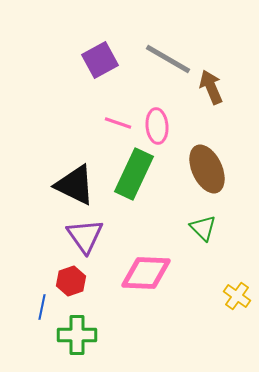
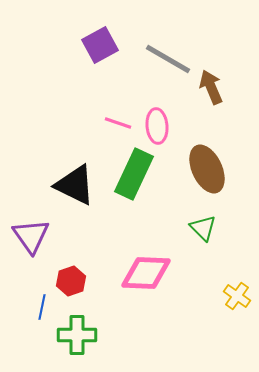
purple square: moved 15 px up
purple triangle: moved 54 px left
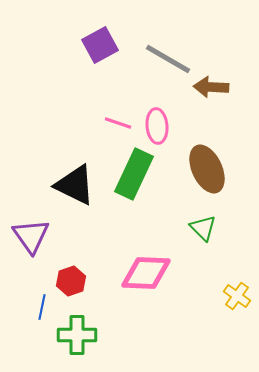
brown arrow: rotated 64 degrees counterclockwise
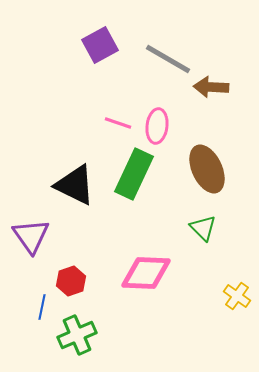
pink ellipse: rotated 12 degrees clockwise
green cross: rotated 24 degrees counterclockwise
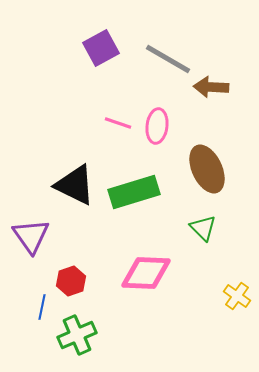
purple square: moved 1 px right, 3 px down
green rectangle: moved 18 px down; rotated 48 degrees clockwise
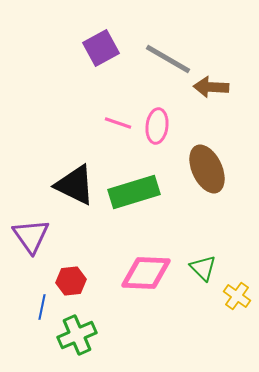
green triangle: moved 40 px down
red hexagon: rotated 12 degrees clockwise
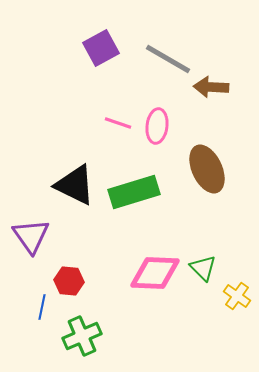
pink diamond: moved 9 px right
red hexagon: moved 2 px left; rotated 12 degrees clockwise
green cross: moved 5 px right, 1 px down
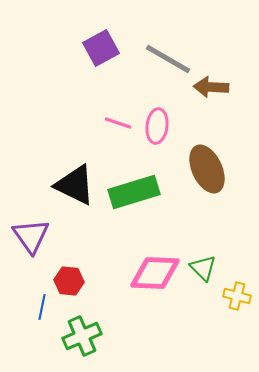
yellow cross: rotated 20 degrees counterclockwise
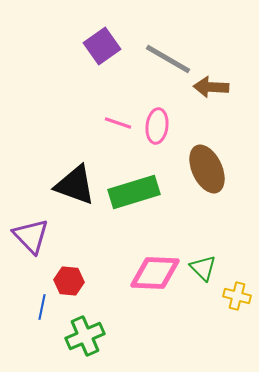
purple square: moved 1 px right, 2 px up; rotated 6 degrees counterclockwise
black triangle: rotated 6 degrees counterclockwise
purple triangle: rotated 9 degrees counterclockwise
green cross: moved 3 px right
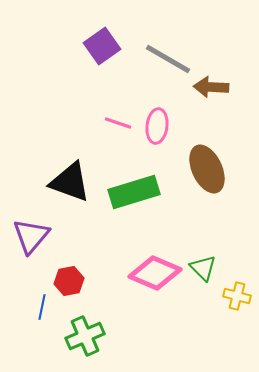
black triangle: moved 5 px left, 3 px up
purple triangle: rotated 24 degrees clockwise
pink diamond: rotated 21 degrees clockwise
red hexagon: rotated 16 degrees counterclockwise
